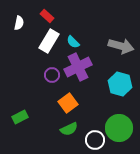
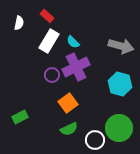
purple cross: moved 2 px left
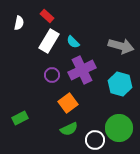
purple cross: moved 6 px right, 3 px down
green rectangle: moved 1 px down
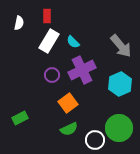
red rectangle: rotated 48 degrees clockwise
gray arrow: rotated 35 degrees clockwise
cyan hexagon: rotated 20 degrees clockwise
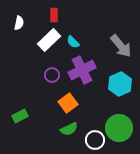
red rectangle: moved 7 px right, 1 px up
white rectangle: moved 1 px up; rotated 15 degrees clockwise
green rectangle: moved 2 px up
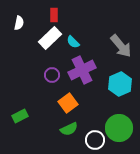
white rectangle: moved 1 px right, 2 px up
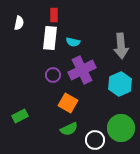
white rectangle: rotated 40 degrees counterclockwise
cyan semicircle: rotated 32 degrees counterclockwise
gray arrow: rotated 35 degrees clockwise
purple circle: moved 1 px right
orange square: rotated 24 degrees counterclockwise
green circle: moved 2 px right
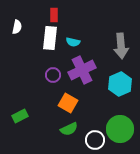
white semicircle: moved 2 px left, 4 px down
green circle: moved 1 px left, 1 px down
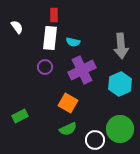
white semicircle: rotated 48 degrees counterclockwise
purple circle: moved 8 px left, 8 px up
green semicircle: moved 1 px left
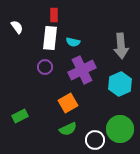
orange square: rotated 30 degrees clockwise
